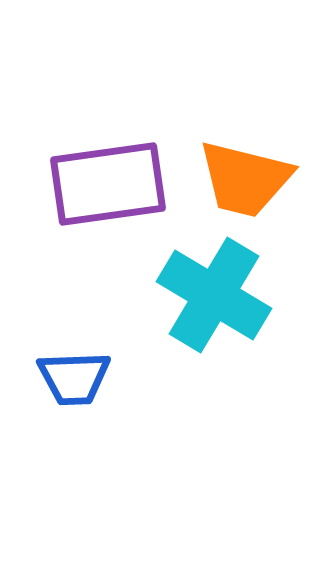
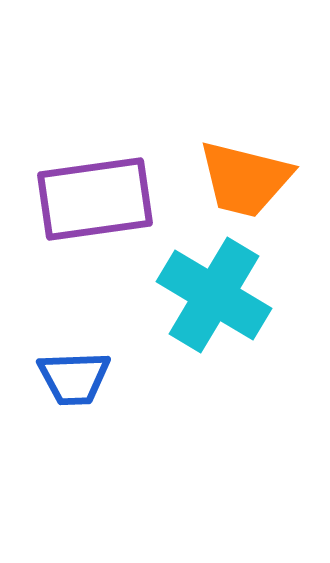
purple rectangle: moved 13 px left, 15 px down
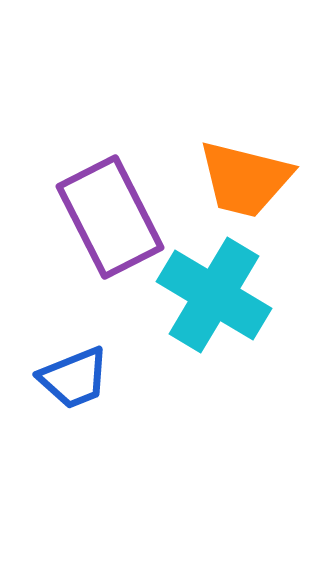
purple rectangle: moved 15 px right, 18 px down; rotated 71 degrees clockwise
blue trapezoid: rotated 20 degrees counterclockwise
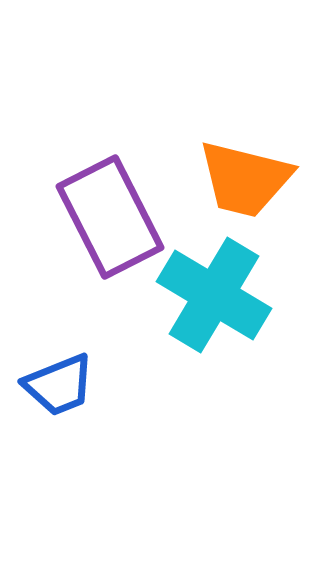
blue trapezoid: moved 15 px left, 7 px down
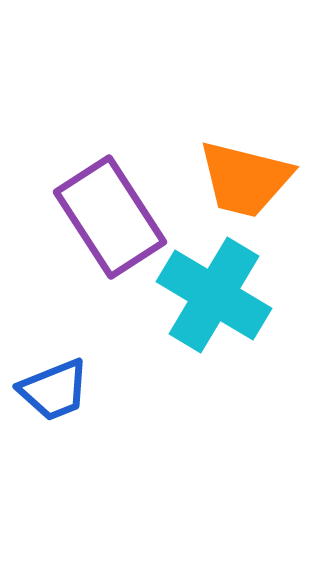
purple rectangle: rotated 6 degrees counterclockwise
blue trapezoid: moved 5 px left, 5 px down
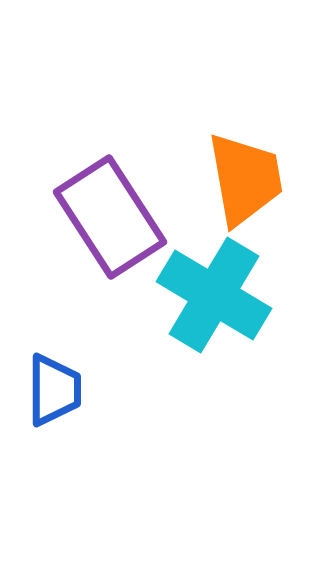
orange trapezoid: rotated 114 degrees counterclockwise
blue trapezoid: rotated 68 degrees counterclockwise
